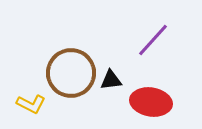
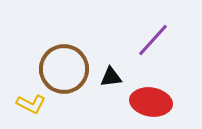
brown circle: moved 7 px left, 4 px up
black triangle: moved 3 px up
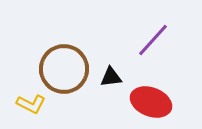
red ellipse: rotated 12 degrees clockwise
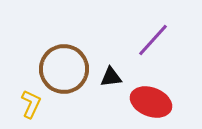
yellow L-shape: rotated 92 degrees counterclockwise
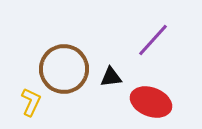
yellow L-shape: moved 2 px up
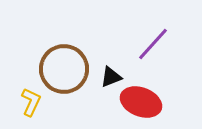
purple line: moved 4 px down
black triangle: rotated 15 degrees counterclockwise
red ellipse: moved 10 px left
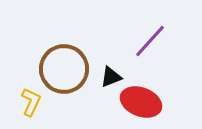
purple line: moved 3 px left, 3 px up
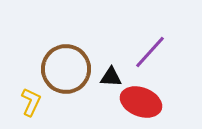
purple line: moved 11 px down
brown circle: moved 2 px right
black triangle: rotated 25 degrees clockwise
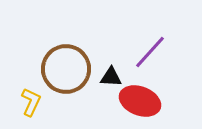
red ellipse: moved 1 px left, 1 px up
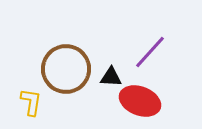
yellow L-shape: rotated 16 degrees counterclockwise
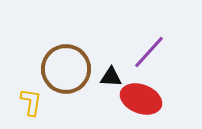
purple line: moved 1 px left
red ellipse: moved 1 px right, 2 px up
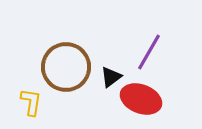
purple line: rotated 12 degrees counterclockwise
brown circle: moved 2 px up
black triangle: rotated 40 degrees counterclockwise
